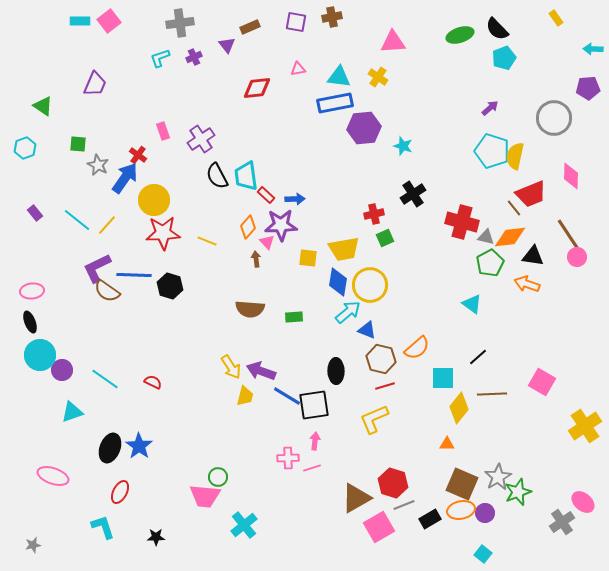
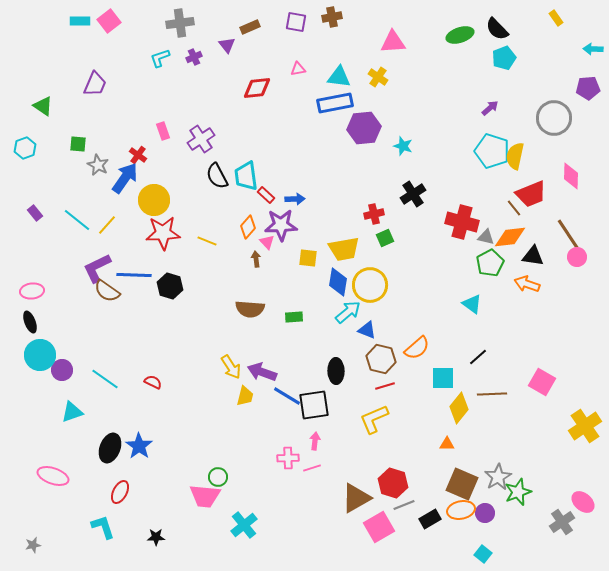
purple arrow at (261, 371): moved 1 px right, 1 px down
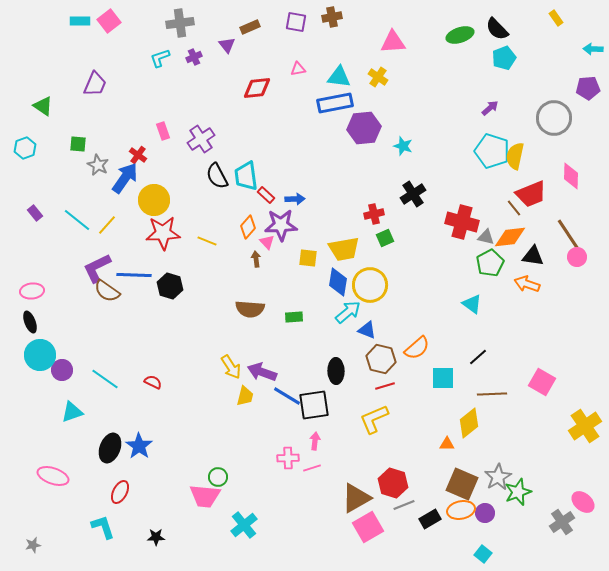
yellow diamond at (459, 408): moved 10 px right, 15 px down; rotated 12 degrees clockwise
pink square at (379, 527): moved 11 px left
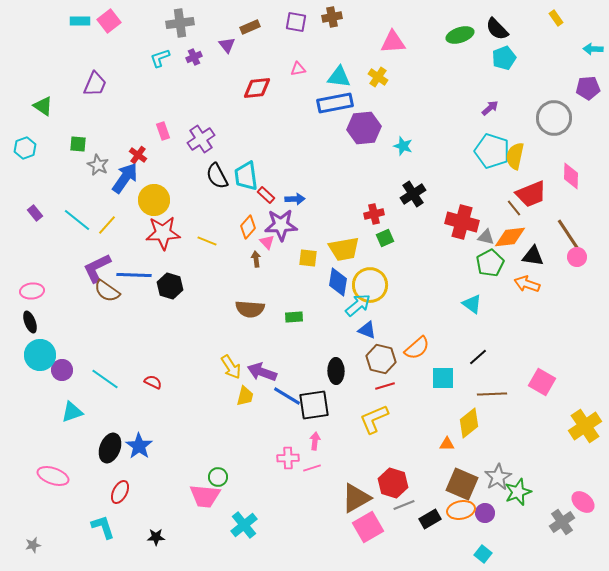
cyan arrow at (348, 312): moved 10 px right, 7 px up
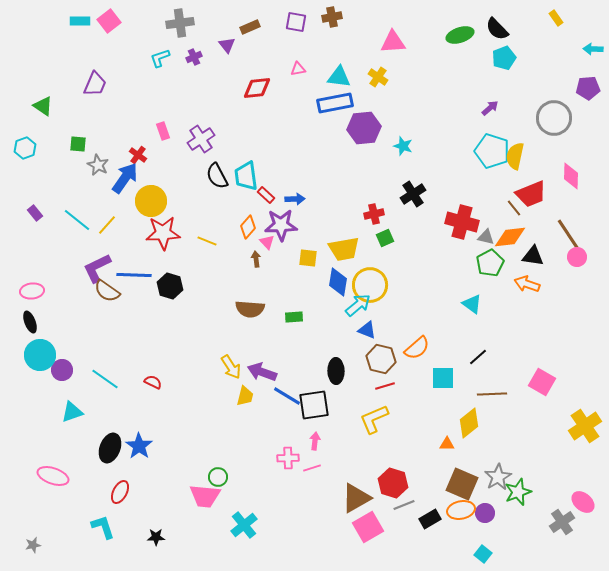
yellow circle at (154, 200): moved 3 px left, 1 px down
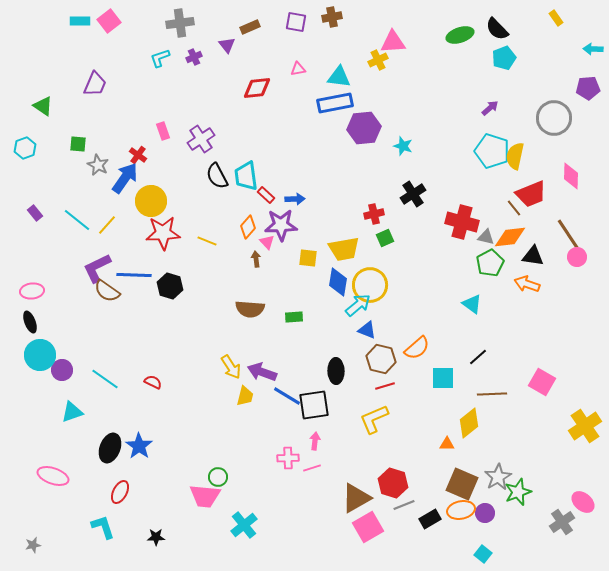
yellow cross at (378, 77): moved 17 px up; rotated 30 degrees clockwise
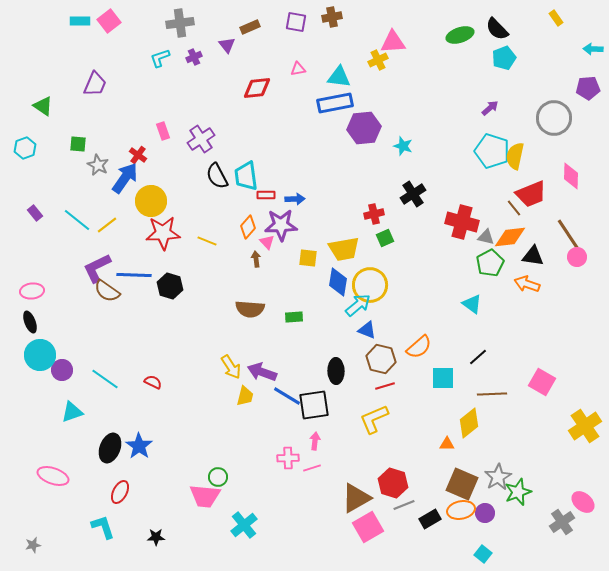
red rectangle at (266, 195): rotated 42 degrees counterclockwise
yellow line at (107, 225): rotated 10 degrees clockwise
orange semicircle at (417, 348): moved 2 px right, 1 px up
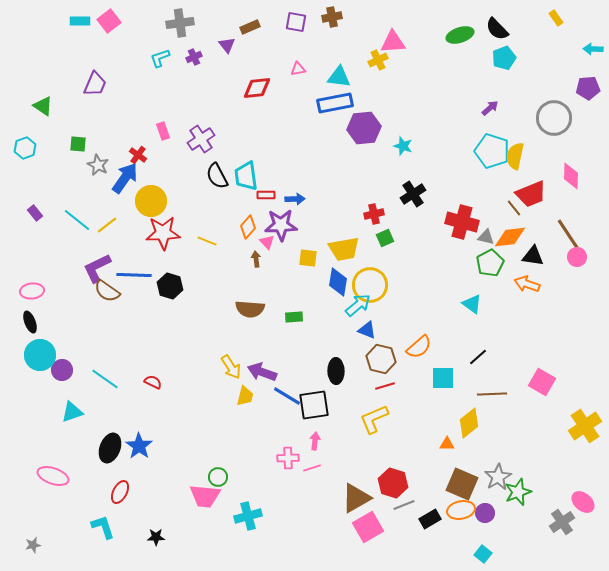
cyan cross at (244, 525): moved 4 px right, 9 px up; rotated 24 degrees clockwise
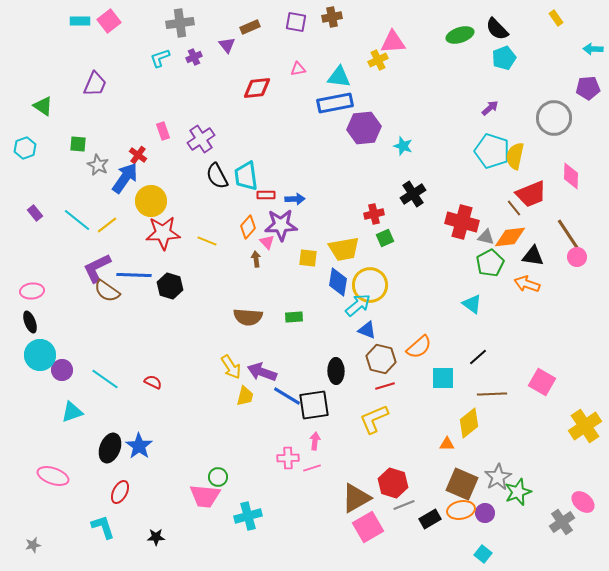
brown semicircle at (250, 309): moved 2 px left, 8 px down
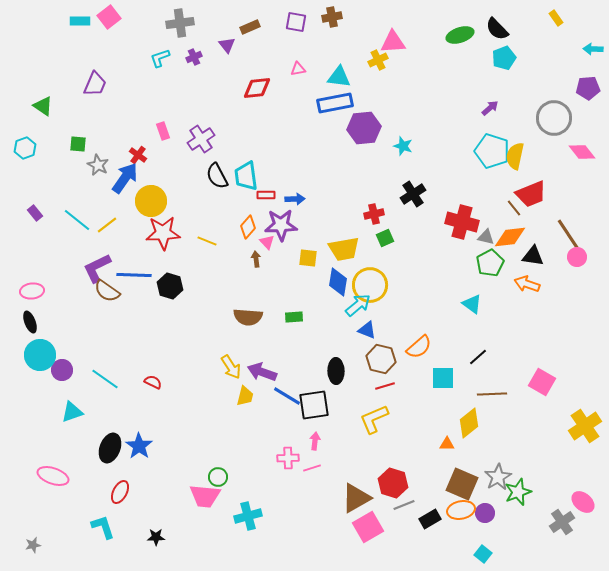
pink square at (109, 21): moved 4 px up
pink diamond at (571, 176): moved 11 px right, 24 px up; rotated 40 degrees counterclockwise
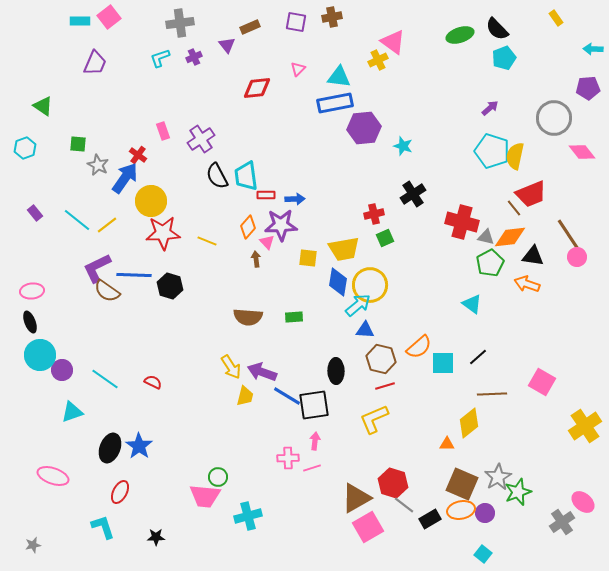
pink triangle at (393, 42): rotated 40 degrees clockwise
pink triangle at (298, 69): rotated 35 degrees counterclockwise
purple trapezoid at (95, 84): moved 21 px up
blue triangle at (367, 330): moved 2 px left; rotated 18 degrees counterclockwise
cyan square at (443, 378): moved 15 px up
gray line at (404, 505): rotated 60 degrees clockwise
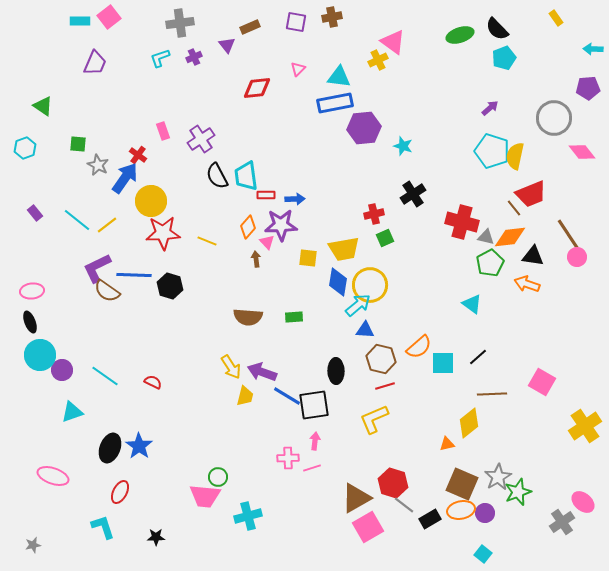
cyan line at (105, 379): moved 3 px up
orange triangle at (447, 444): rotated 14 degrees counterclockwise
